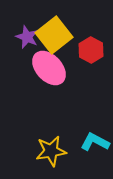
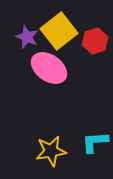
yellow square: moved 5 px right, 4 px up
red hexagon: moved 4 px right, 9 px up; rotated 15 degrees clockwise
pink ellipse: rotated 12 degrees counterclockwise
cyan L-shape: rotated 32 degrees counterclockwise
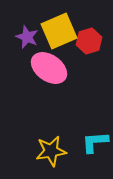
yellow square: rotated 15 degrees clockwise
red hexagon: moved 6 px left
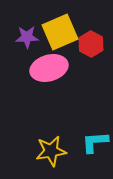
yellow square: moved 1 px right, 1 px down
purple star: rotated 25 degrees counterclockwise
red hexagon: moved 2 px right, 3 px down; rotated 15 degrees counterclockwise
pink ellipse: rotated 51 degrees counterclockwise
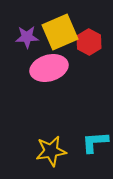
red hexagon: moved 2 px left, 2 px up
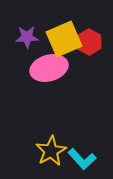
yellow square: moved 4 px right, 7 px down
cyan L-shape: moved 13 px left, 17 px down; rotated 128 degrees counterclockwise
yellow star: rotated 20 degrees counterclockwise
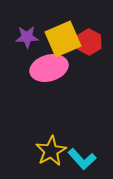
yellow square: moved 1 px left
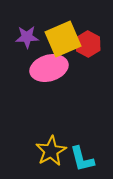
red hexagon: moved 1 px left, 2 px down
cyan L-shape: rotated 28 degrees clockwise
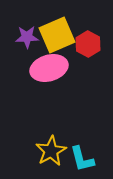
yellow square: moved 6 px left, 4 px up
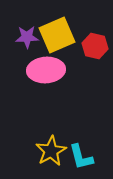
red hexagon: moved 7 px right, 2 px down; rotated 15 degrees counterclockwise
pink ellipse: moved 3 px left, 2 px down; rotated 12 degrees clockwise
cyan L-shape: moved 1 px left, 2 px up
